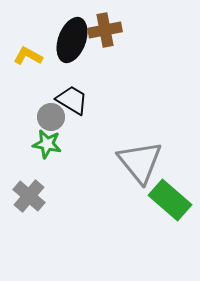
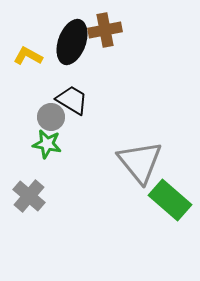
black ellipse: moved 2 px down
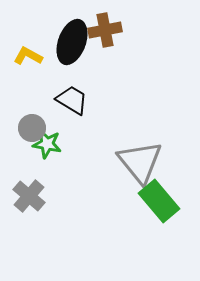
gray circle: moved 19 px left, 11 px down
green rectangle: moved 11 px left, 1 px down; rotated 9 degrees clockwise
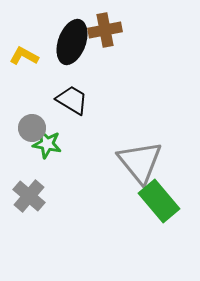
yellow L-shape: moved 4 px left
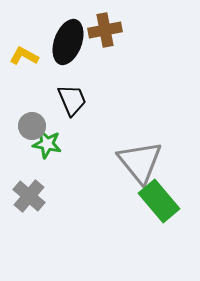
black ellipse: moved 4 px left
black trapezoid: rotated 36 degrees clockwise
gray circle: moved 2 px up
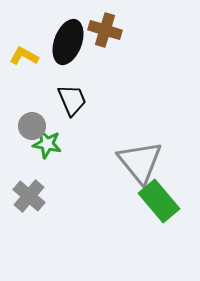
brown cross: rotated 28 degrees clockwise
